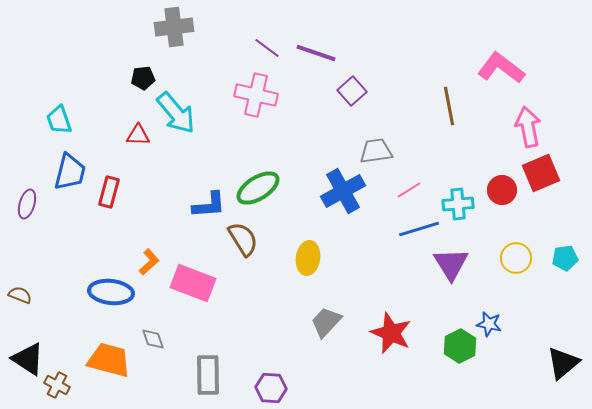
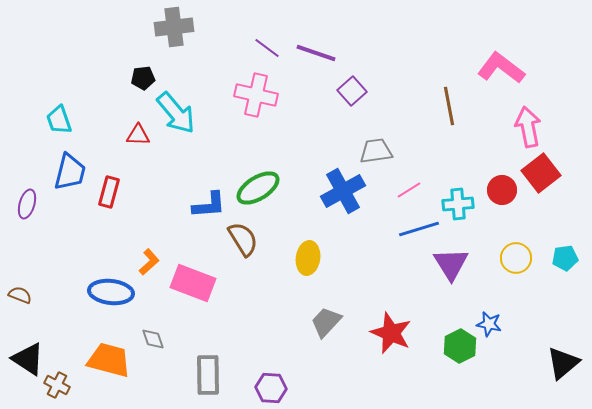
red square at (541, 173): rotated 15 degrees counterclockwise
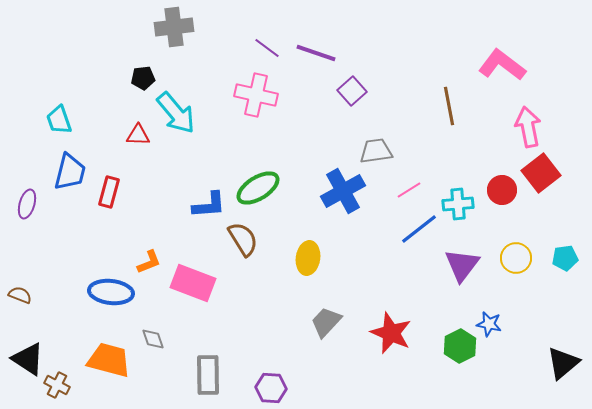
pink L-shape at (501, 68): moved 1 px right, 3 px up
blue line at (419, 229): rotated 21 degrees counterclockwise
orange L-shape at (149, 262): rotated 20 degrees clockwise
purple triangle at (451, 264): moved 11 px right, 1 px down; rotated 9 degrees clockwise
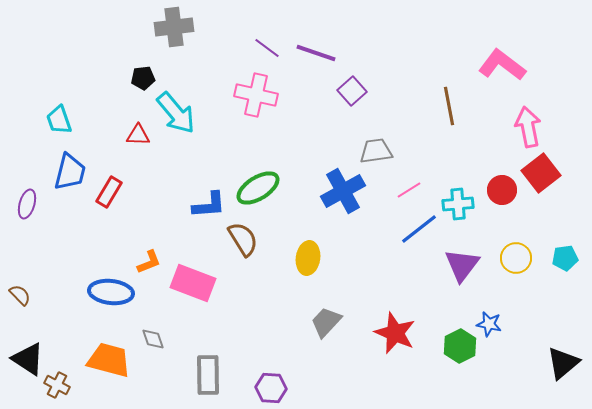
red rectangle at (109, 192): rotated 16 degrees clockwise
brown semicircle at (20, 295): rotated 25 degrees clockwise
red star at (391, 333): moved 4 px right
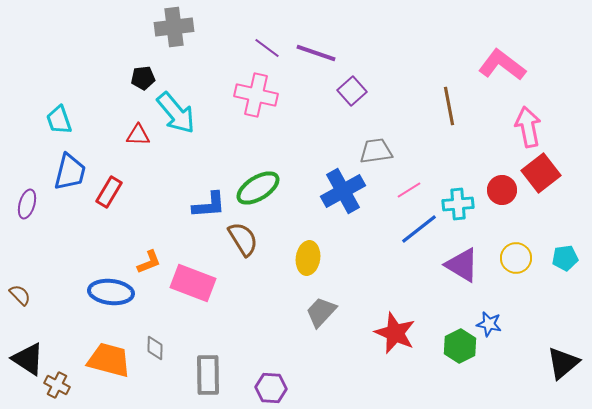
purple triangle at (462, 265): rotated 36 degrees counterclockwise
gray trapezoid at (326, 322): moved 5 px left, 10 px up
gray diamond at (153, 339): moved 2 px right, 9 px down; rotated 20 degrees clockwise
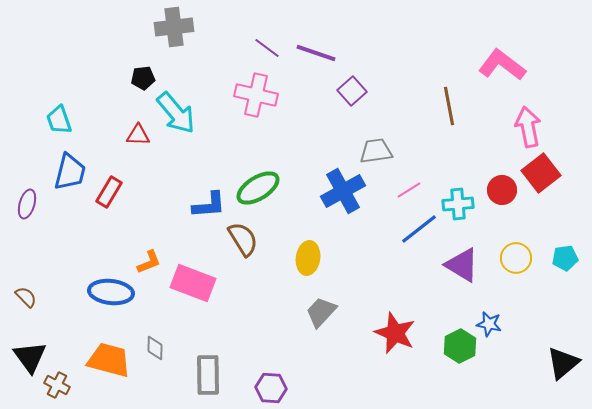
brown semicircle at (20, 295): moved 6 px right, 2 px down
black triangle at (28, 359): moved 2 px right, 2 px up; rotated 21 degrees clockwise
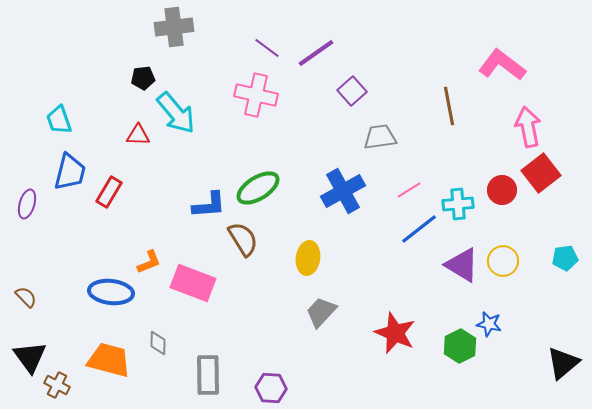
purple line at (316, 53): rotated 54 degrees counterclockwise
gray trapezoid at (376, 151): moved 4 px right, 14 px up
yellow circle at (516, 258): moved 13 px left, 3 px down
gray diamond at (155, 348): moved 3 px right, 5 px up
